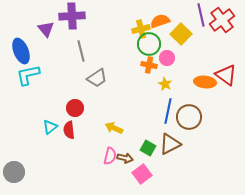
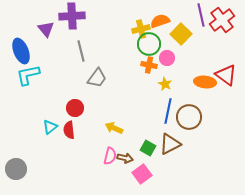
gray trapezoid: rotated 20 degrees counterclockwise
gray circle: moved 2 px right, 3 px up
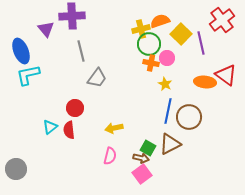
purple line: moved 28 px down
orange cross: moved 2 px right, 2 px up
yellow arrow: rotated 36 degrees counterclockwise
brown arrow: moved 16 px right
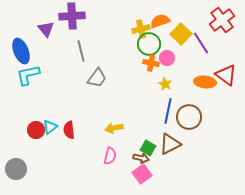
purple line: rotated 20 degrees counterclockwise
red circle: moved 39 px left, 22 px down
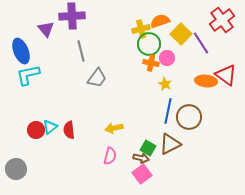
orange ellipse: moved 1 px right, 1 px up
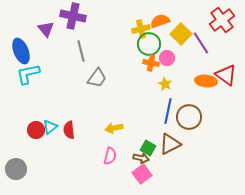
purple cross: moved 1 px right; rotated 15 degrees clockwise
cyan L-shape: moved 1 px up
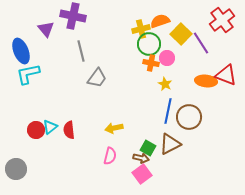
red triangle: rotated 15 degrees counterclockwise
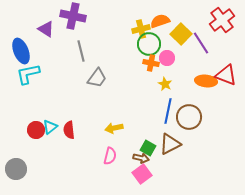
purple triangle: rotated 18 degrees counterclockwise
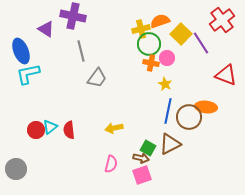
orange ellipse: moved 26 px down
pink semicircle: moved 1 px right, 8 px down
pink square: moved 1 px down; rotated 18 degrees clockwise
